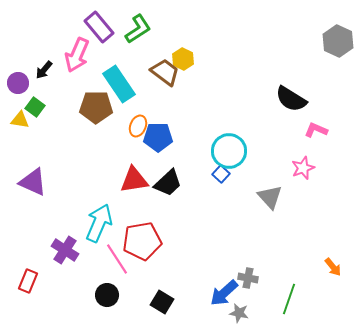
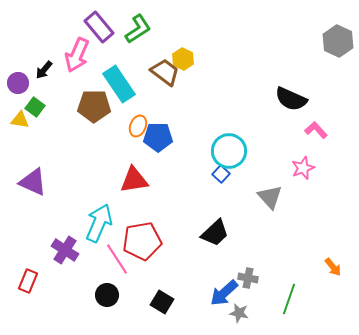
black semicircle: rotated 8 degrees counterclockwise
brown pentagon: moved 2 px left, 1 px up
pink L-shape: rotated 25 degrees clockwise
black trapezoid: moved 47 px right, 50 px down
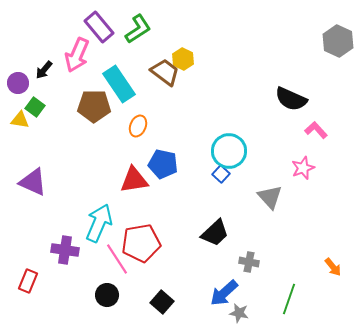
blue pentagon: moved 5 px right, 27 px down; rotated 12 degrees clockwise
red pentagon: moved 1 px left, 2 px down
purple cross: rotated 24 degrees counterclockwise
gray cross: moved 1 px right, 16 px up
black square: rotated 10 degrees clockwise
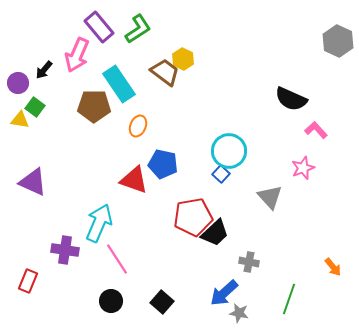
red triangle: rotated 28 degrees clockwise
red pentagon: moved 52 px right, 26 px up
black circle: moved 4 px right, 6 px down
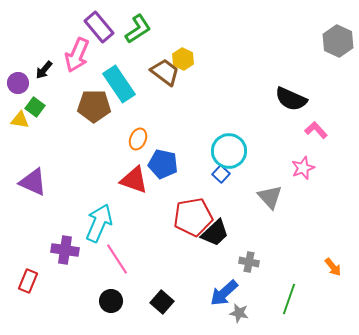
orange ellipse: moved 13 px down
